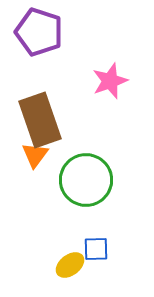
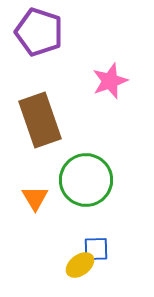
orange triangle: moved 43 px down; rotated 8 degrees counterclockwise
yellow ellipse: moved 10 px right
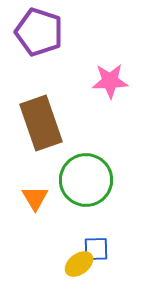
pink star: rotated 18 degrees clockwise
brown rectangle: moved 1 px right, 3 px down
yellow ellipse: moved 1 px left, 1 px up
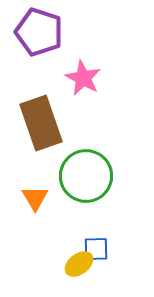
pink star: moved 27 px left, 3 px up; rotated 30 degrees clockwise
green circle: moved 4 px up
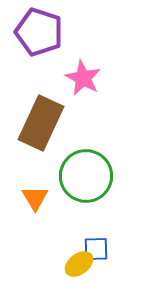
brown rectangle: rotated 44 degrees clockwise
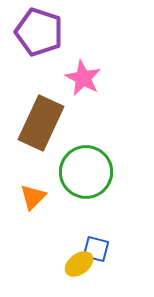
green circle: moved 4 px up
orange triangle: moved 2 px left, 1 px up; rotated 16 degrees clockwise
blue square: rotated 16 degrees clockwise
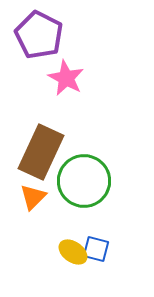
purple pentagon: moved 3 px down; rotated 9 degrees clockwise
pink star: moved 17 px left
brown rectangle: moved 29 px down
green circle: moved 2 px left, 9 px down
yellow ellipse: moved 6 px left, 12 px up; rotated 72 degrees clockwise
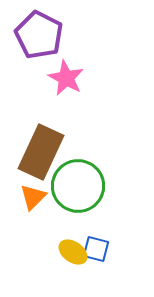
green circle: moved 6 px left, 5 px down
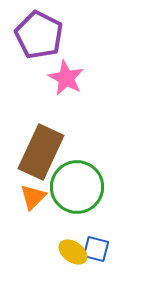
green circle: moved 1 px left, 1 px down
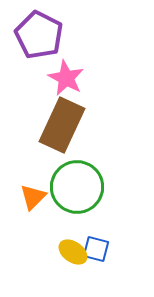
brown rectangle: moved 21 px right, 27 px up
